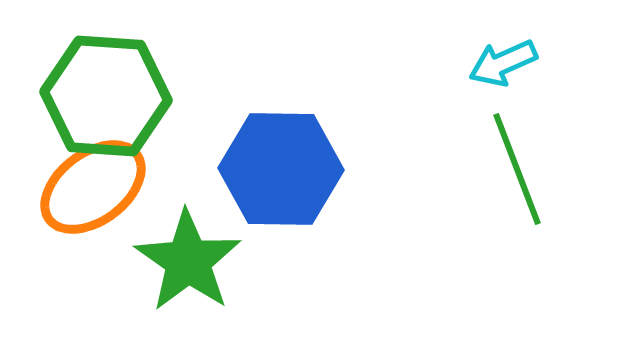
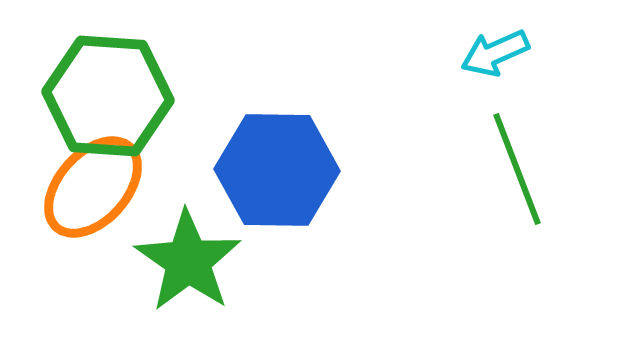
cyan arrow: moved 8 px left, 10 px up
green hexagon: moved 2 px right
blue hexagon: moved 4 px left, 1 px down
orange ellipse: rotated 11 degrees counterclockwise
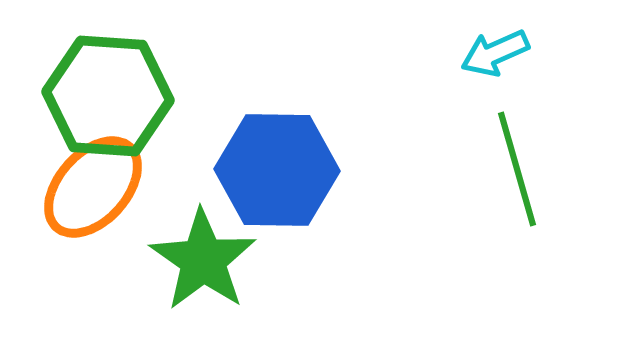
green line: rotated 5 degrees clockwise
green star: moved 15 px right, 1 px up
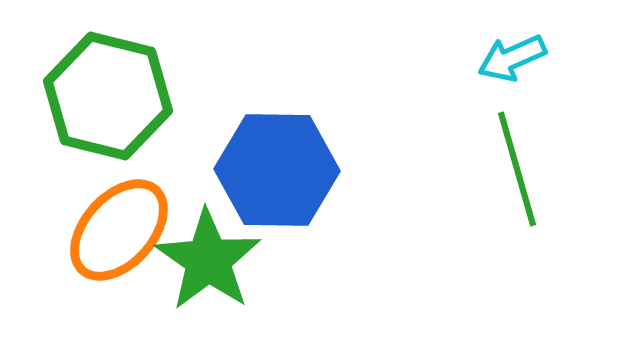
cyan arrow: moved 17 px right, 5 px down
green hexagon: rotated 10 degrees clockwise
orange ellipse: moved 26 px right, 43 px down
green star: moved 5 px right
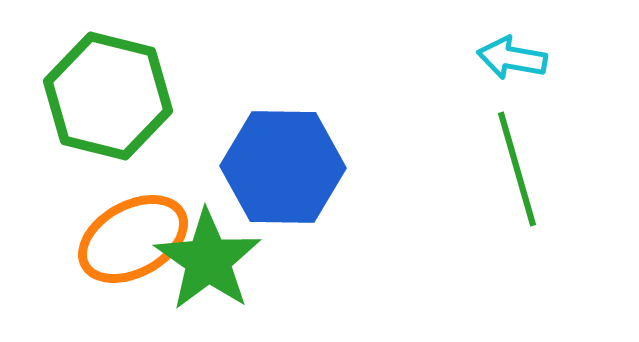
cyan arrow: rotated 34 degrees clockwise
blue hexagon: moved 6 px right, 3 px up
orange ellipse: moved 14 px right, 9 px down; rotated 19 degrees clockwise
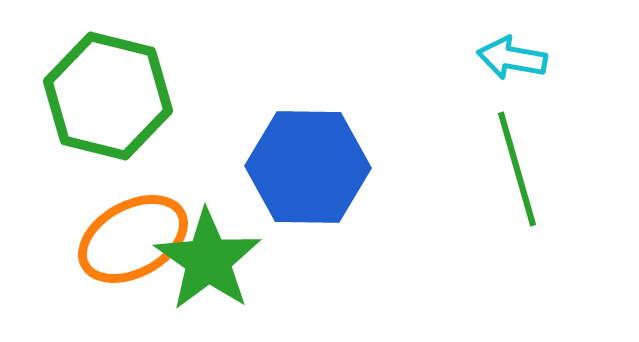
blue hexagon: moved 25 px right
